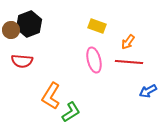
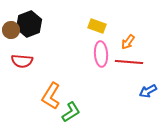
pink ellipse: moved 7 px right, 6 px up; rotated 10 degrees clockwise
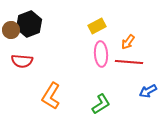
yellow rectangle: rotated 48 degrees counterclockwise
green L-shape: moved 30 px right, 8 px up
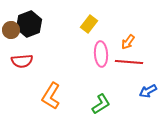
yellow rectangle: moved 8 px left, 2 px up; rotated 24 degrees counterclockwise
red semicircle: rotated 10 degrees counterclockwise
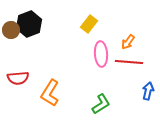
red semicircle: moved 4 px left, 17 px down
blue arrow: rotated 132 degrees clockwise
orange L-shape: moved 1 px left, 3 px up
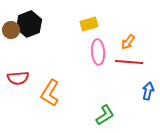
yellow rectangle: rotated 36 degrees clockwise
pink ellipse: moved 3 px left, 2 px up
green L-shape: moved 4 px right, 11 px down
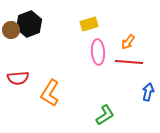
blue arrow: moved 1 px down
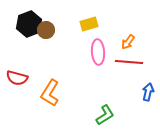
brown circle: moved 35 px right
red semicircle: moved 1 px left; rotated 20 degrees clockwise
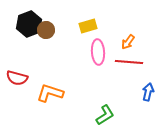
yellow rectangle: moved 1 px left, 2 px down
orange L-shape: rotated 76 degrees clockwise
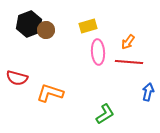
green L-shape: moved 1 px up
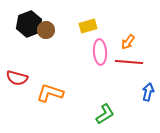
pink ellipse: moved 2 px right
